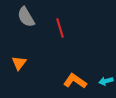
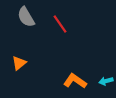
red line: moved 4 px up; rotated 18 degrees counterclockwise
orange triangle: rotated 14 degrees clockwise
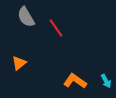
red line: moved 4 px left, 4 px down
cyan arrow: rotated 104 degrees counterclockwise
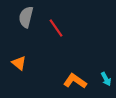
gray semicircle: rotated 45 degrees clockwise
orange triangle: rotated 42 degrees counterclockwise
cyan arrow: moved 2 px up
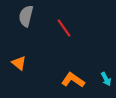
gray semicircle: moved 1 px up
red line: moved 8 px right
orange L-shape: moved 2 px left, 1 px up
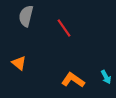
cyan arrow: moved 2 px up
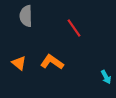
gray semicircle: rotated 15 degrees counterclockwise
red line: moved 10 px right
orange L-shape: moved 21 px left, 18 px up
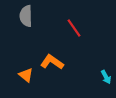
orange triangle: moved 7 px right, 12 px down
